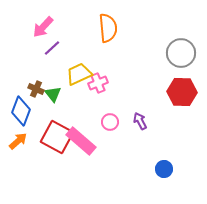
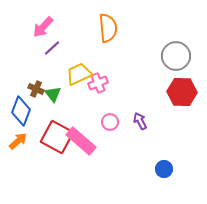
gray circle: moved 5 px left, 3 px down
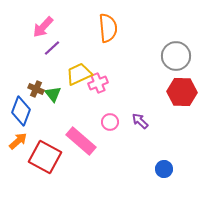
purple arrow: rotated 18 degrees counterclockwise
red square: moved 12 px left, 20 px down
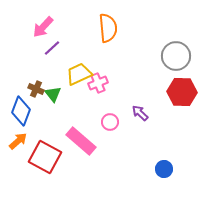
purple arrow: moved 8 px up
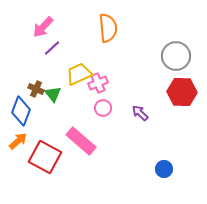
pink circle: moved 7 px left, 14 px up
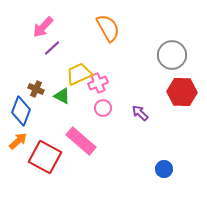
orange semicircle: rotated 24 degrees counterclockwise
gray circle: moved 4 px left, 1 px up
green triangle: moved 9 px right, 2 px down; rotated 24 degrees counterclockwise
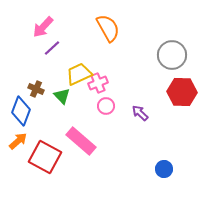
green triangle: rotated 18 degrees clockwise
pink circle: moved 3 px right, 2 px up
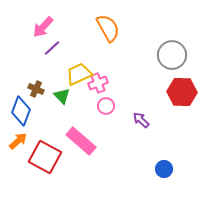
purple arrow: moved 1 px right, 7 px down
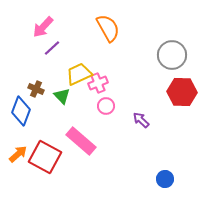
orange arrow: moved 13 px down
blue circle: moved 1 px right, 10 px down
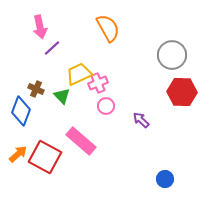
pink arrow: moved 3 px left; rotated 55 degrees counterclockwise
